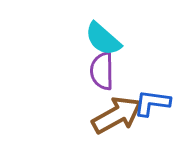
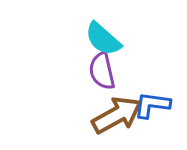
purple semicircle: rotated 12 degrees counterclockwise
blue L-shape: moved 2 px down
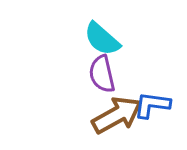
cyan semicircle: moved 1 px left
purple semicircle: moved 3 px down
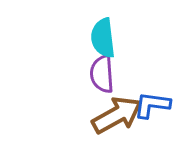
cyan semicircle: moved 1 px right, 1 px up; rotated 42 degrees clockwise
purple semicircle: rotated 9 degrees clockwise
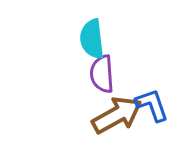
cyan semicircle: moved 11 px left, 1 px down
blue L-shape: rotated 63 degrees clockwise
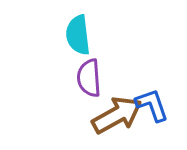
cyan semicircle: moved 14 px left, 4 px up
purple semicircle: moved 13 px left, 4 px down
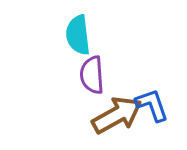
purple semicircle: moved 3 px right, 3 px up
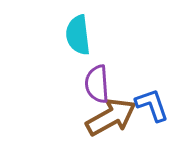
purple semicircle: moved 5 px right, 9 px down
brown arrow: moved 6 px left, 2 px down
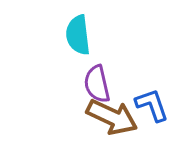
purple semicircle: rotated 9 degrees counterclockwise
brown arrow: moved 1 px right; rotated 54 degrees clockwise
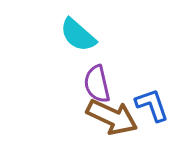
cyan semicircle: rotated 42 degrees counterclockwise
